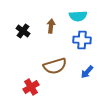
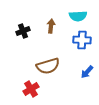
black cross: rotated 32 degrees clockwise
brown semicircle: moved 7 px left
red cross: moved 2 px down
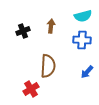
cyan semicircle: moved 5 px right; rotated 12 degrees counterclockwise
brown semicircle: rotated 70 degrees counterclockwise
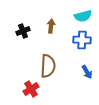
blue arrow: rotated 72 degrees counterclockwise
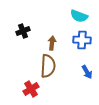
cyan semicircle: moved 4 px left; rotated 36 degrees clockwise
brown arrow: moved 1 px right, 17 px down
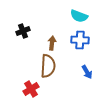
blue cross: moved 2 px left
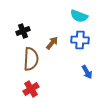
brown arrow: rotated 32 degrees clockwise
brown semicircle: moved 17 px left, 7 px up
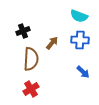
blue arrow: moved 4 px left; rotated 16 degrees counterclockwise
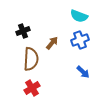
blue cross: rotated 24 degrees counterclockwise
red cross: moved 1 px right, 1 px up
